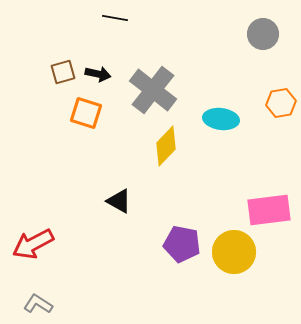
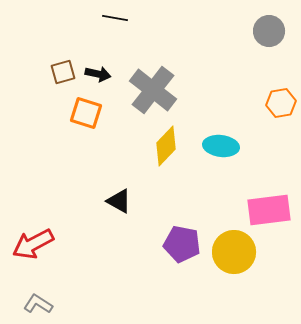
gray circle: moved 6 px right, 3 px up
cyan ellipse: moved 27 px down
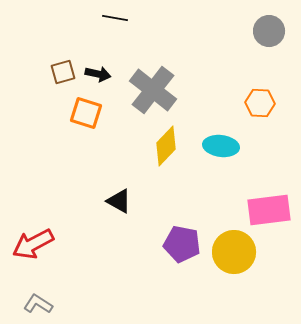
orange hexagon: moved 21 px left; rotated 12 degrees clockwise
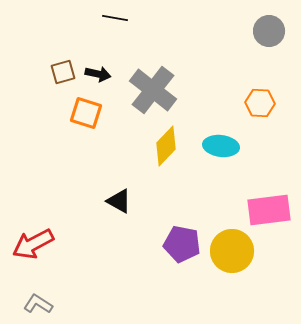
yellow circle: moved 2 px left, 1 px up
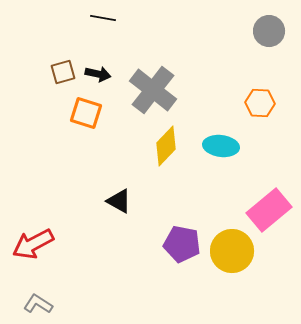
black line: moved 12 px left
pink rectangle: rotated 33 degrees counterclockwise
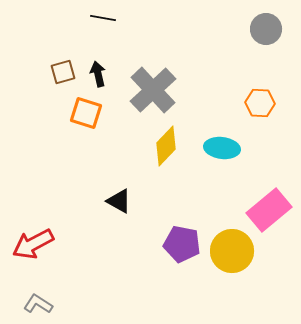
gray circle: moved 3 px left, 2 px up
black arrow: rotated 115 degrees counterclockwise
gray cross: rotated 9 degrees clockwise
cyan ellipse: moved 1 px right, 2 px down
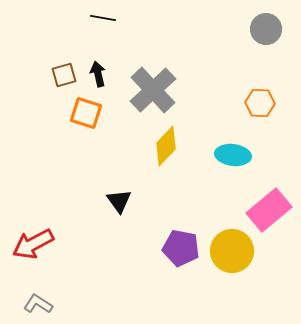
brown square: moved 1 px right, 3 px down
cyan ellipse: moved 11 px right, 7 px down
black triangle: rotated 24 degrees clockwise
purple pentagon: moved 1 px left, 4 px down
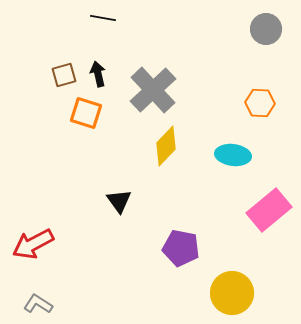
yellow circle: moved 42 px down
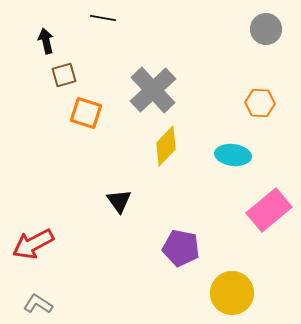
black arrow: moved 52 px left, 33 px up
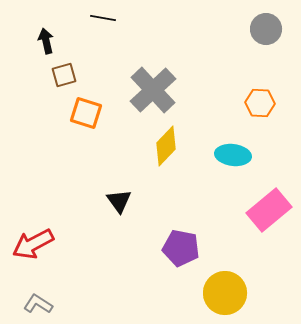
yellow circle: moved 7 px left
